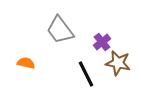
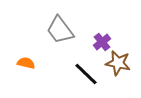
black line: rotated 20 degrees counterclockwise
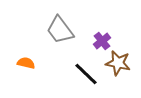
purple cross: moved 1 px up
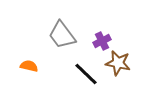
gray trapezoid: moved 2 px right, 5 px down
purple cross: rotated 12 degrees clockwise
orange semicircle: moved 3 px right, 3 px down
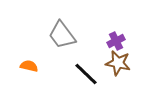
purple cross: moved 14 px right
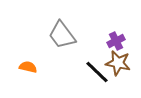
orange semicircle: moved 1 px left, 1 px down
black line: moved 11 px right, 2 px up
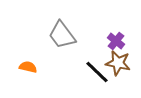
purple cross: rotated 24 degrees counterclockwise
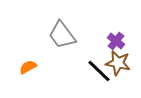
orange semicircle: rotated 42 degrees counterclockwise
black line: moved 2 px right, 1 px up
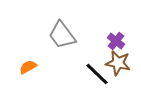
black line: moved 2 px left, 3 px down
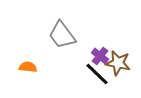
purple cross: moved 16 px left, 15 px down
orange semicircle: rotated 36 degrees clockwise
